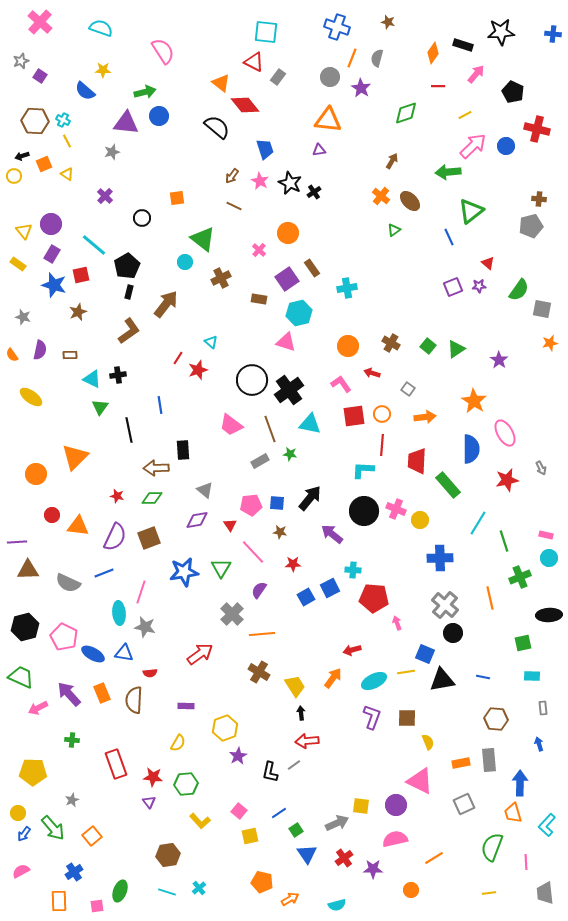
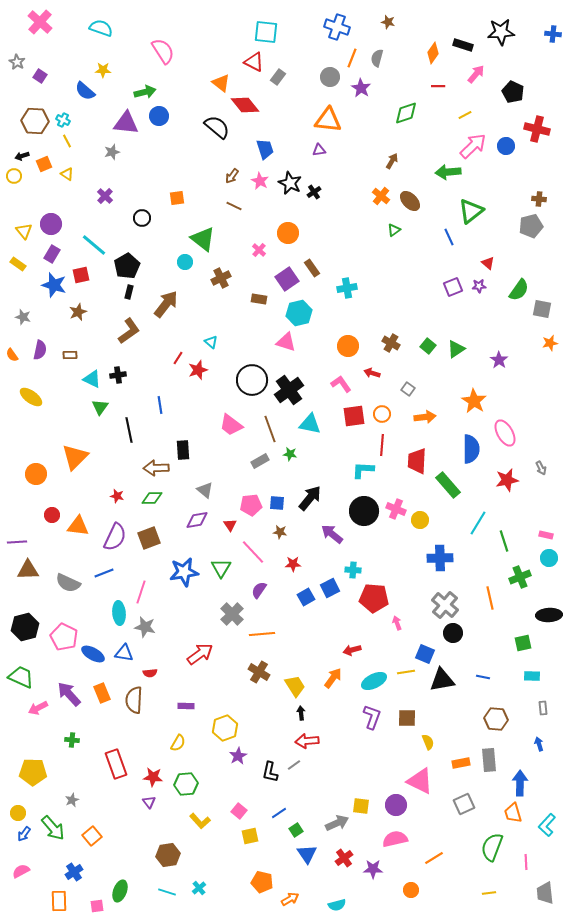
gray star at (21, 61): moved 4 px left, 1 px down; rotated 21 degrees counterclockwise
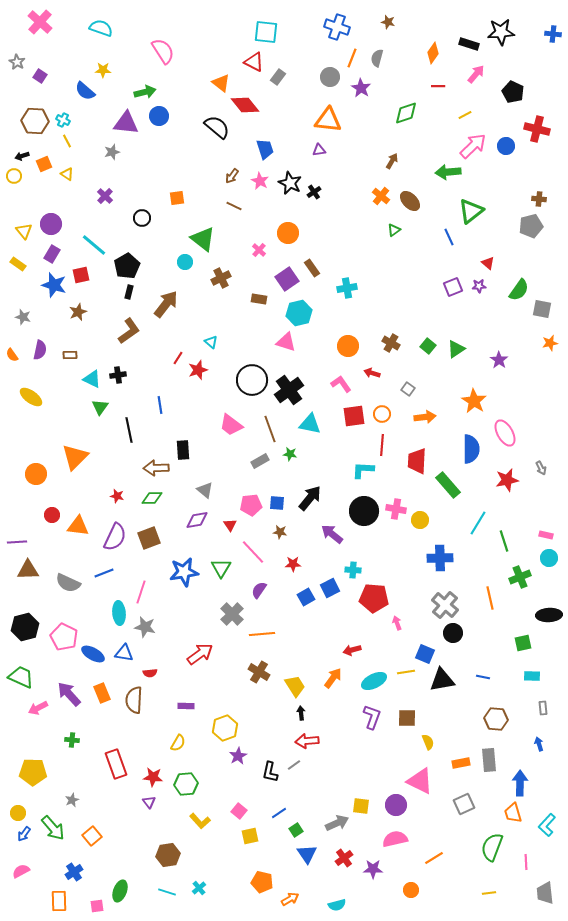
black rectangle at (463, 45): moved 6 px right, 1 px up
pink cross at (396, 509): rotated 12 degrees counterclockwise
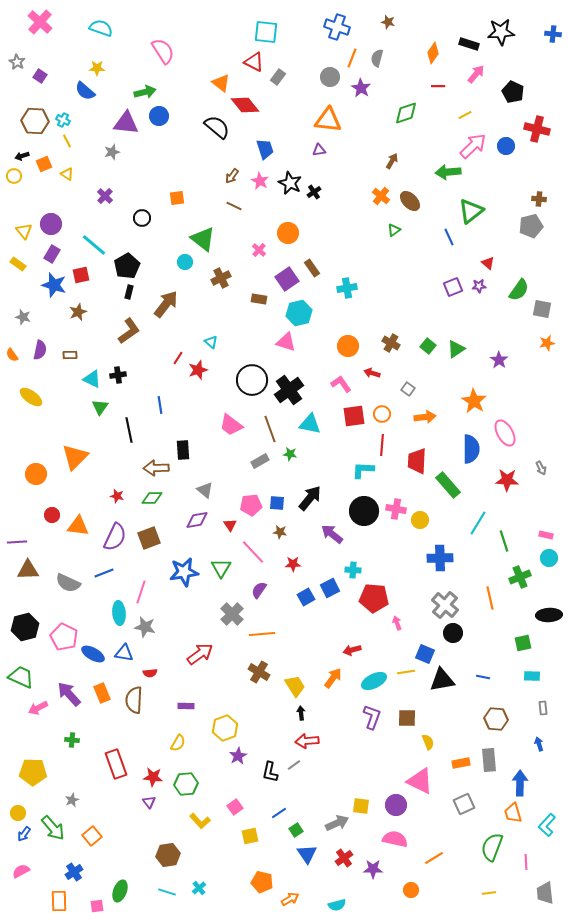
yellow star at (103, 70): moved 6 px left, 2 px up
orange star at (550, 343): moved 3 px left
red star at (507, 480): rotated 15 degrees clockwise
pink square at (239, 811): moved 4 px left, 4 px up; rotated 14 degrees clockwise
pink semicircle at (395, 839): rotated 25 degrees clockwise
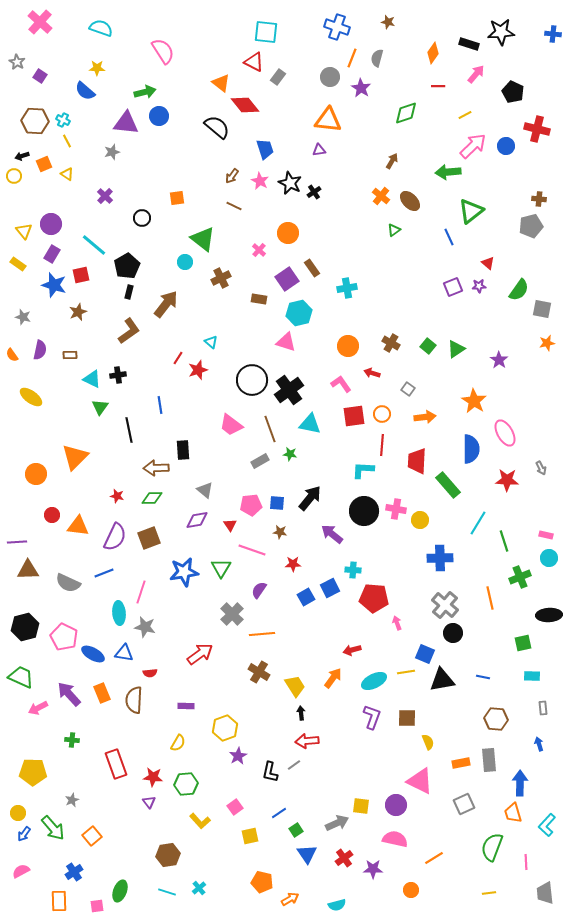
pink line at (253, 552): moved 1 px left, 2 px up; rotated 28 degrees counterclockwise
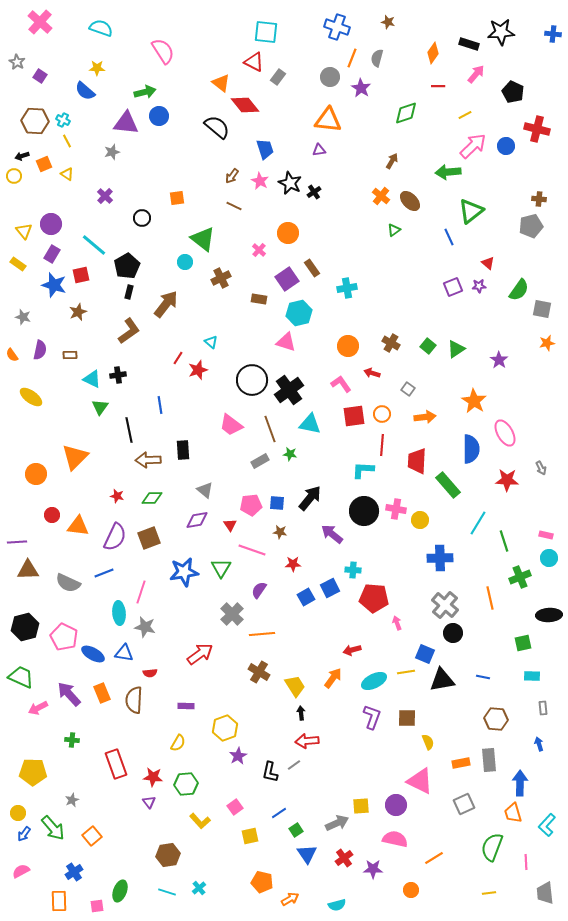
brown arrow at (156, 468): moved 8 px left, 8 px up
yellow square at (361, 806): rotated 12 degrees counterclockwise
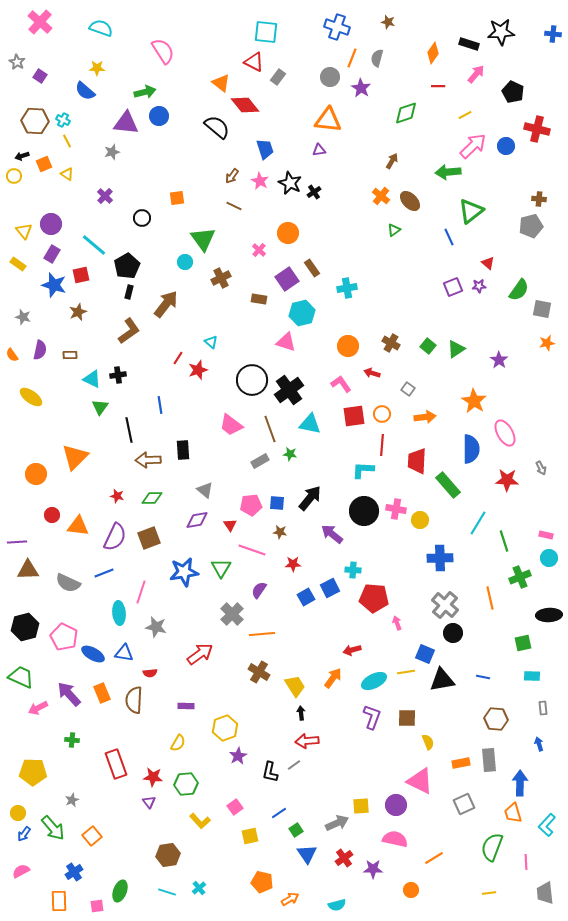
green triangle at (203, 239): rotated 16 degrees clockwise
cyan hexagon at (299, 313): moved 3 px right
gray star at (145, 627): moved 11 px right
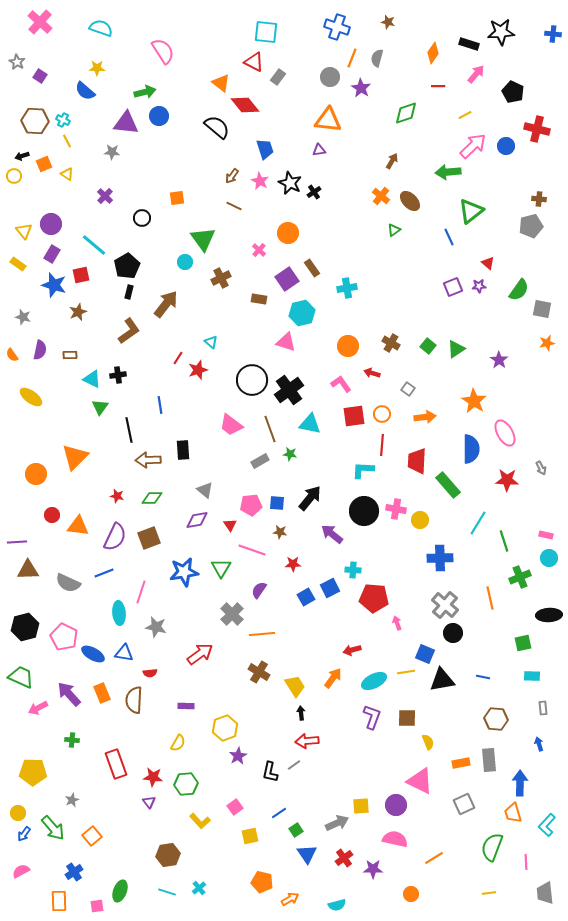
gray star at (112, 152): rotated 21 degrees clockwise
orange circle at (411, 890): moved 4 px down
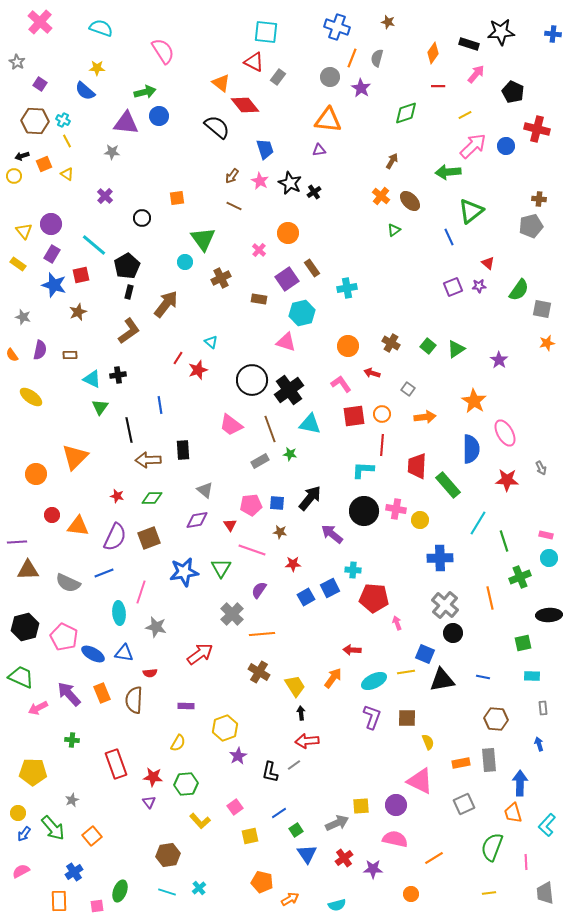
purple square at (40, 76): moved 8 px down
red trapezoid at (417, 461): moved 5 px down
red arrow at (352, 650): rotated 18 degrees clockwise
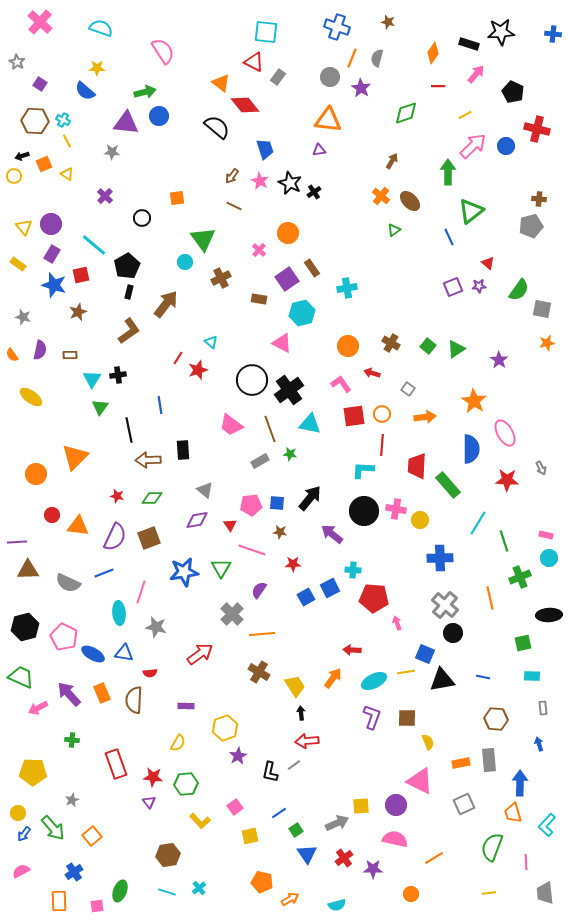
green arrow at (448, 172): rotated 95 degrees clockwise
yellow triangle at (24, 231): moved 4 px up
pink triangle at (286, 342): moved 4 px left, 1 px down; rotated 10 degrees clockwise
cyan triangle at (92, 379): rotated 36 degrees clockwise
